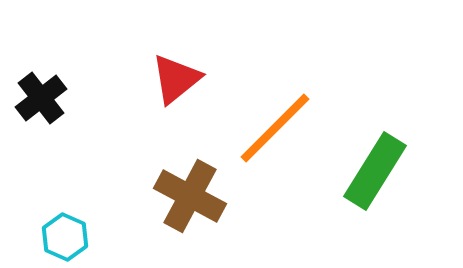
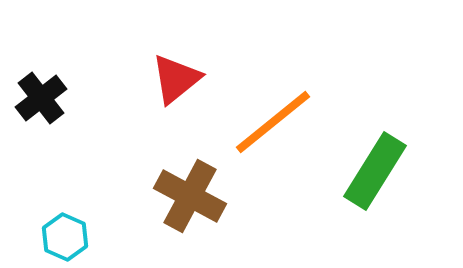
orange line: moved 2 px left, 6 px up; rotated 6 degrees clockwise
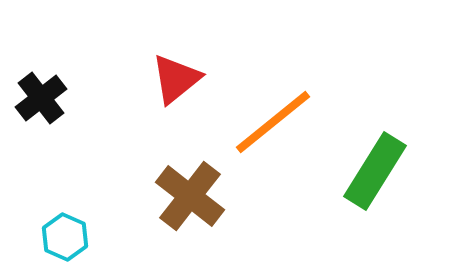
brown cross: rotated 10 degrees clockwise
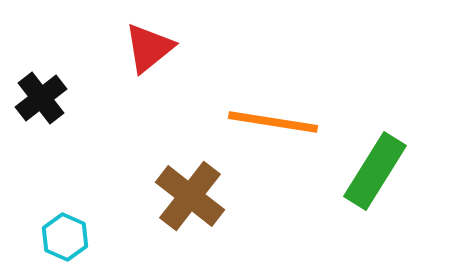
red triangle: moved 27 px left, 31 px up
orange line: rotated 48 degrees clockwise
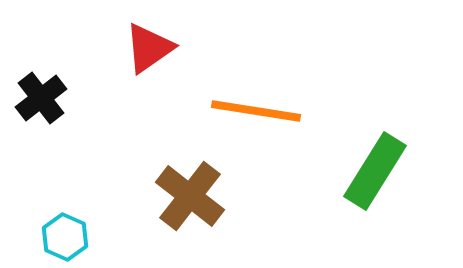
red triangle: rotated 4 degrees clockwise
orange line: moved 17 px left, 11 px up
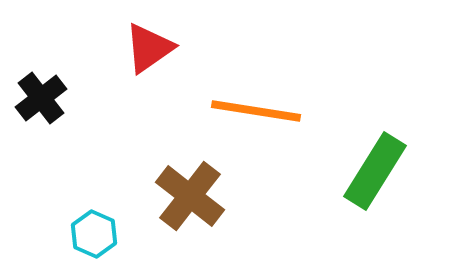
cyan hexagon: moved 29 px right, 3 px up
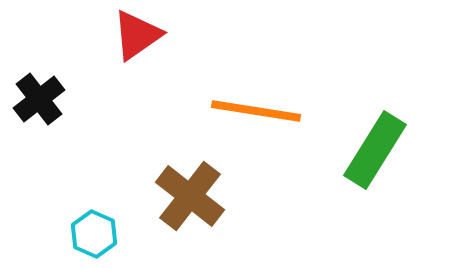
red triangle: moved 12 px left, 13 px up
black cross: moved 2 px left, 1 px down
green rectangle: moved 21 px up
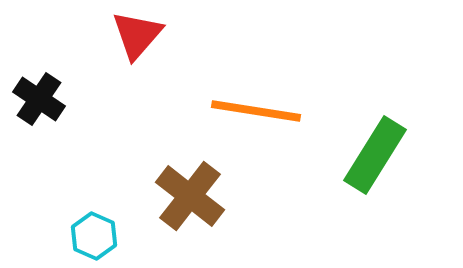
red triangle: rotated 14 degrees counterclockwise
black cross: rotated 18 degrees counterclockwise
green rectangle: moved 5 px down
cyan hexagon: moved 2 px down
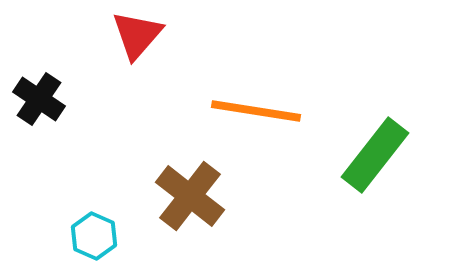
green rectangle: rotated 6 degrees clockwise
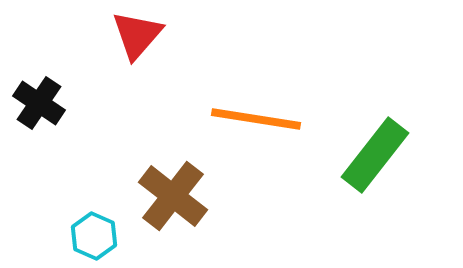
black cross: moved 4 px down
orange line: moved 8 px down
brown cross: moved 17 px left
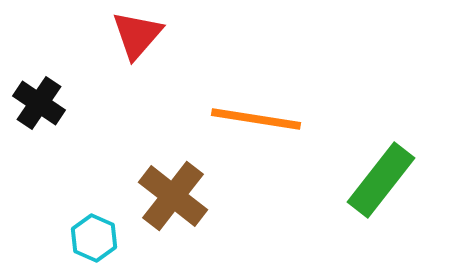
green rectangle: moved 6 px right, 25 px down
cyan hexagon: moved 2 px down
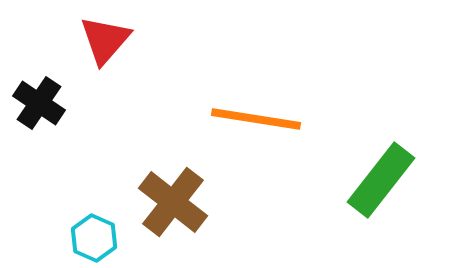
red triangle: moved 32 px left, 5 px down
brown cross: moved 6 px down
